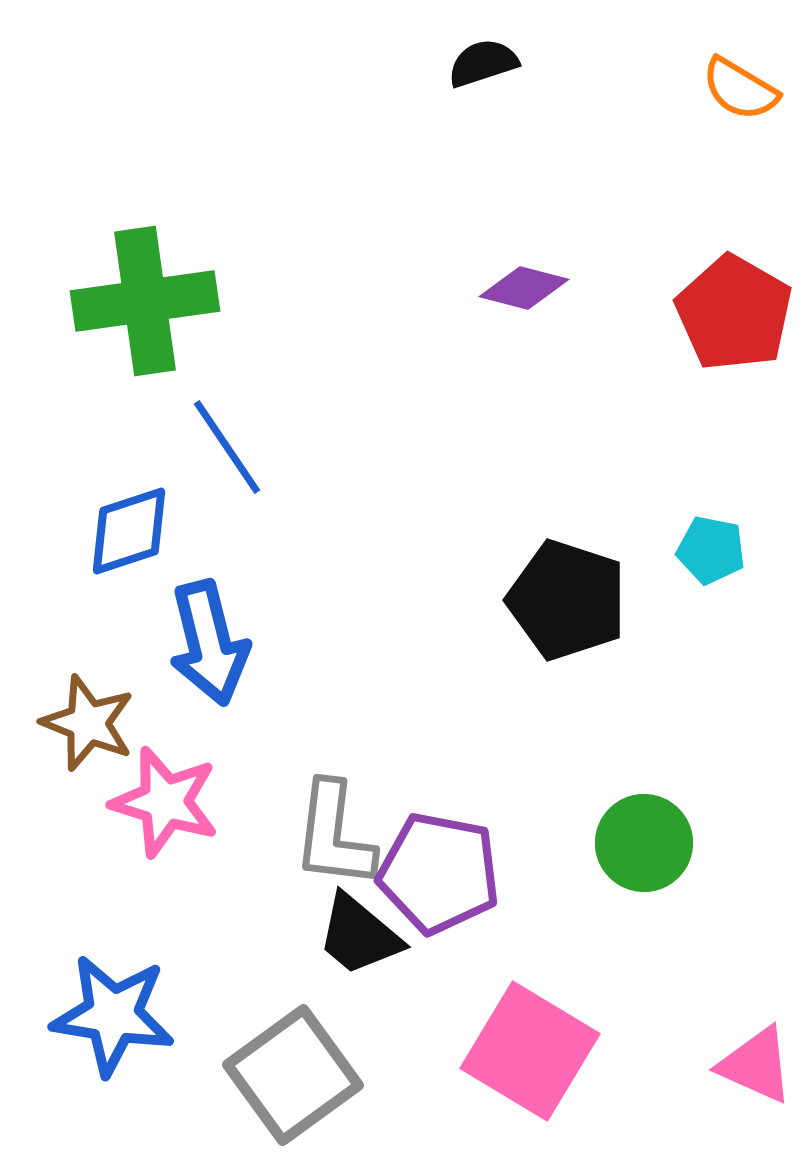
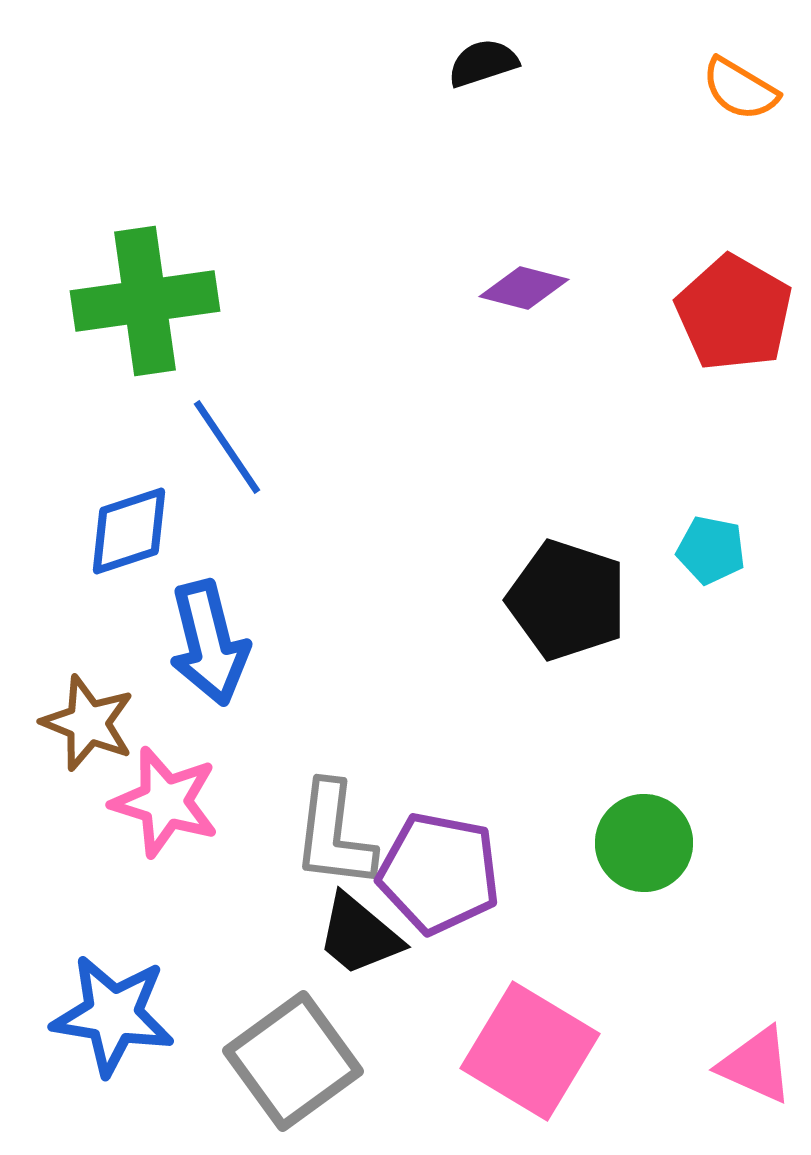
gray square: moved 14 px up
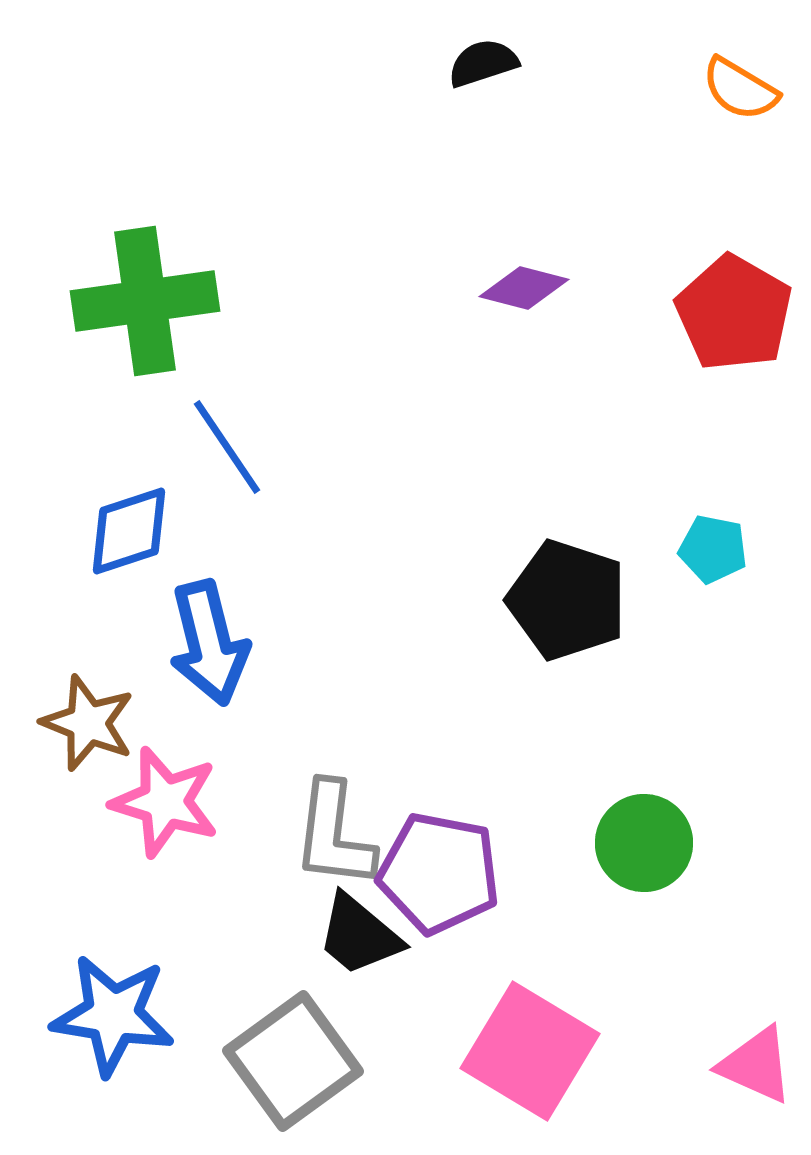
cyan pentagon: moved 2 px right, 1 px up
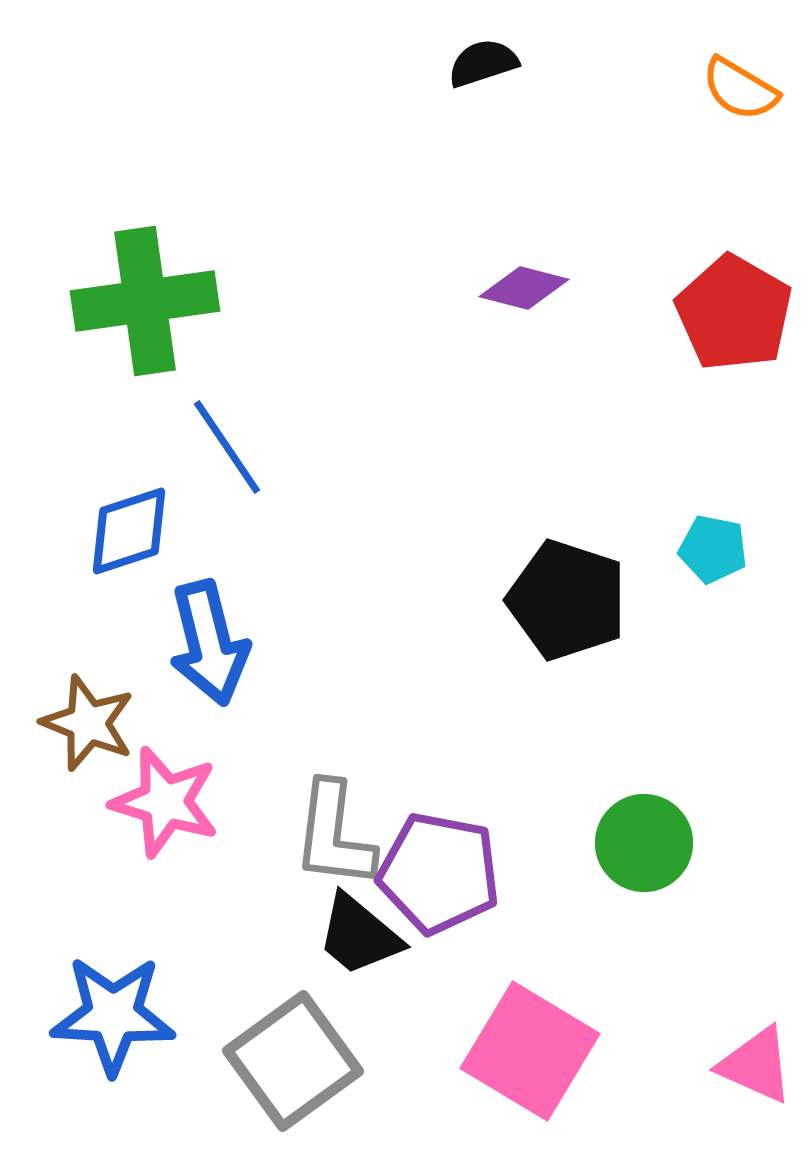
blue star: rotated 6 degrees counterclockwise
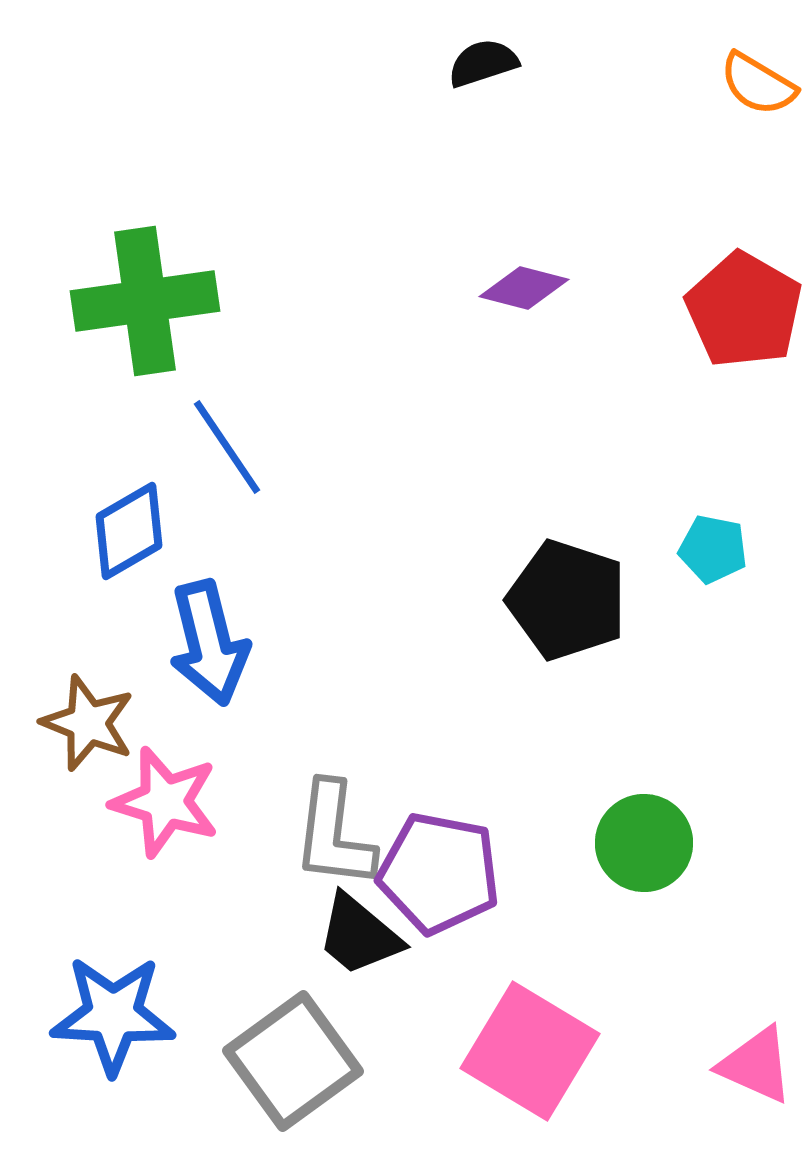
orange semicircle: moved 18 px right, 5 px up
red pentagon: moved 10 px right, 3 px up
blue diamond: rotated 12 degrees counterclockwise
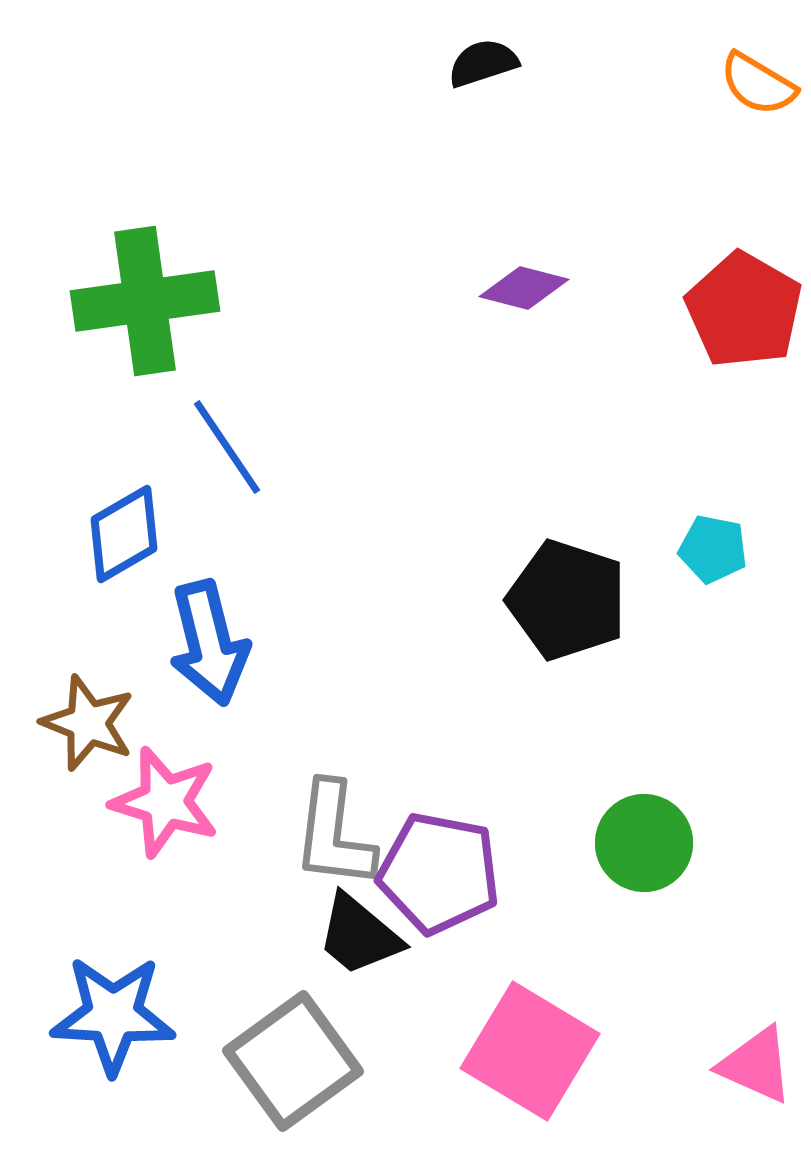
blue diamond: moved 5 px left, 3 px down
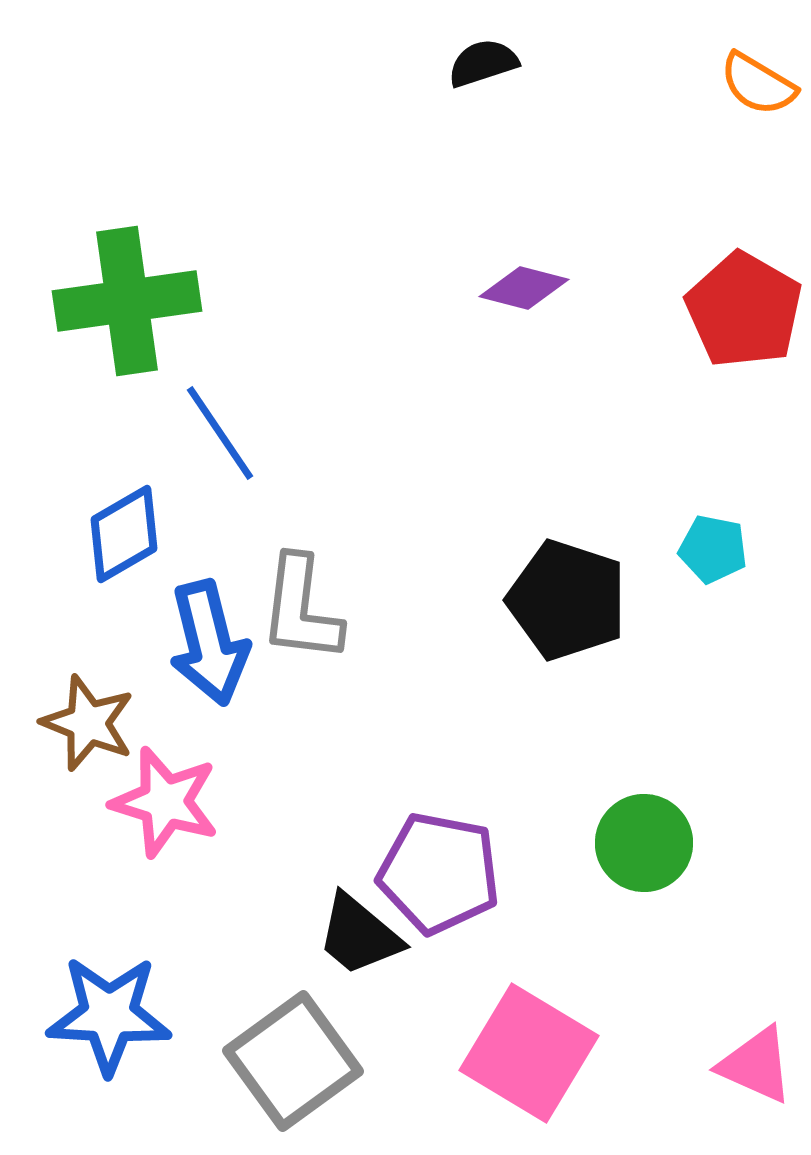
green cross: moved 18 px left
blue line: moved 7 px left, 14 px up
gray L-shape: moved 33 px left, 226 px up
blue star: moved 4 px left
pink square: moved 1 px left, 2 px down
